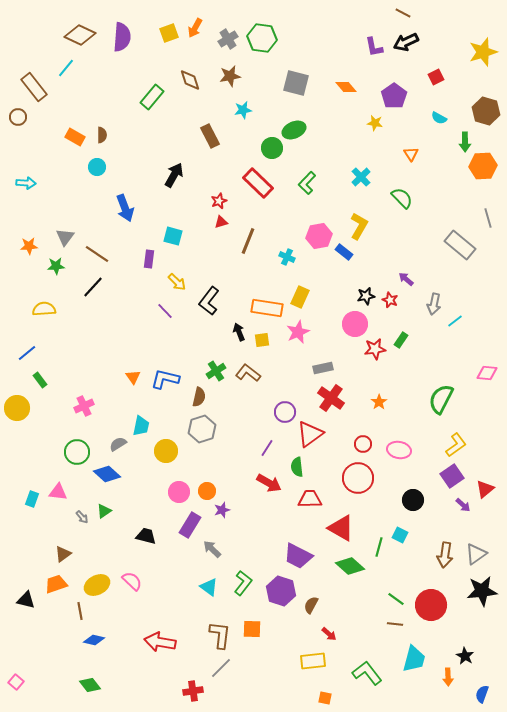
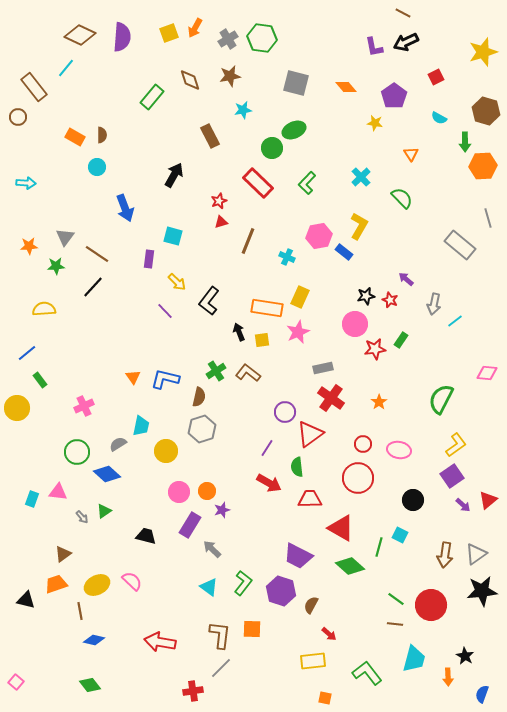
red triangle at (485, 489): moved 3 px right, 11 px down
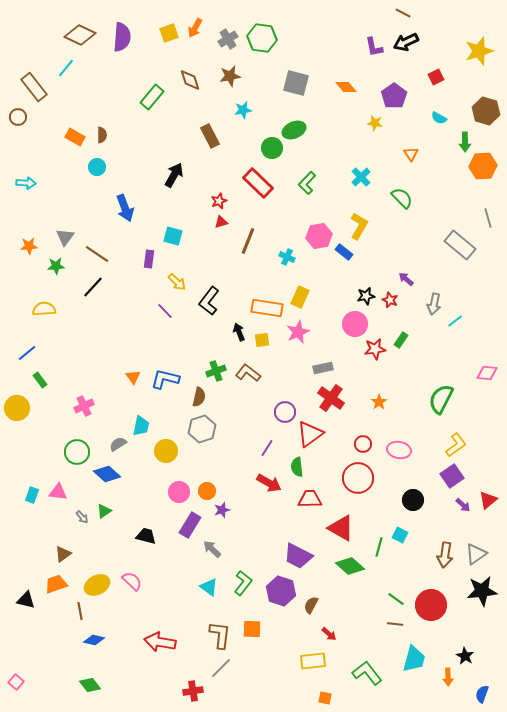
yellow star at (483, 52): moved 4 px left, 1 px up
green cross at (216, 371): rotated 12 degrees clockwise
cyan rectangle at (32, 499): moved 4 px up
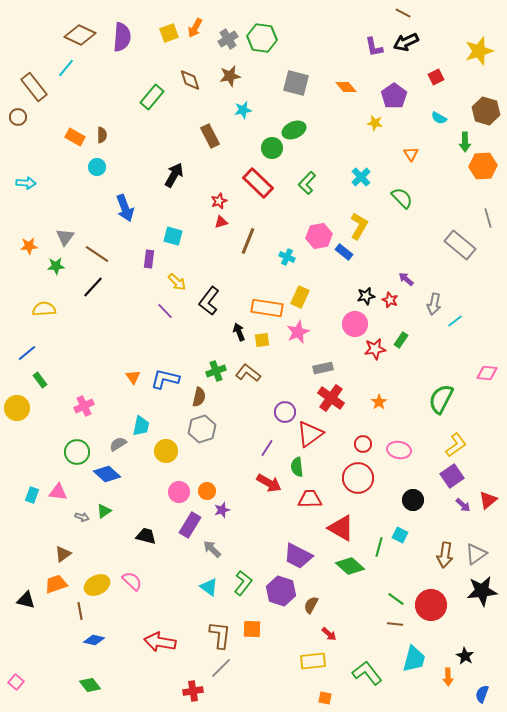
gray arrow at (82, 517): rotated 32 degrees counterclockwise
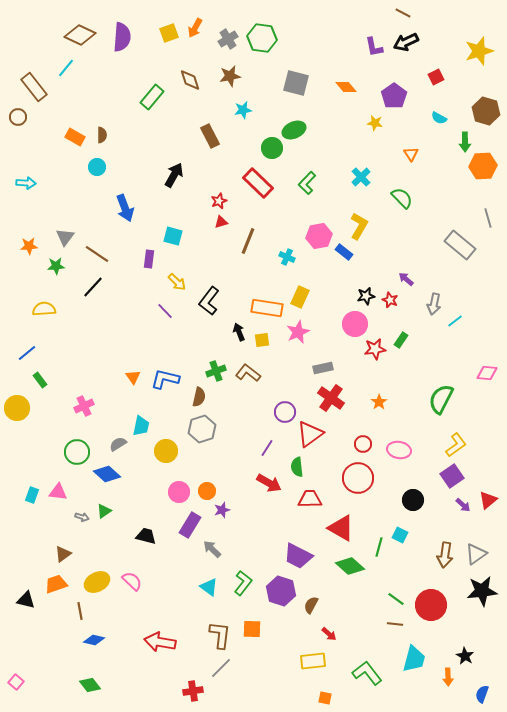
yellow ellipse at (97, 585): moved 3 px up
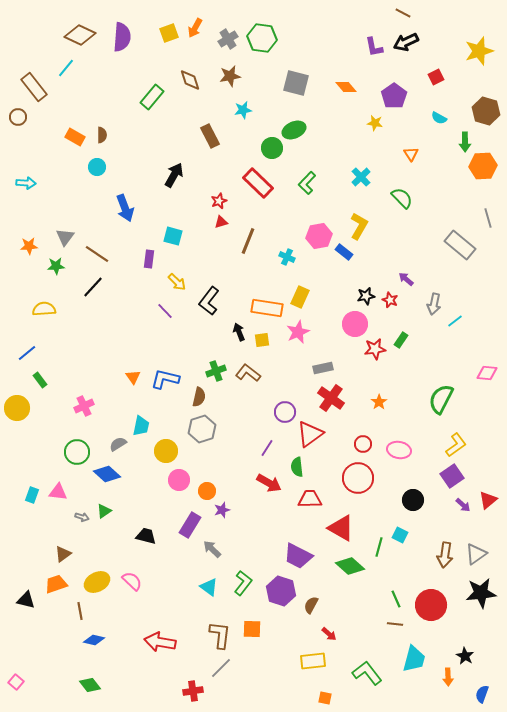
pink circle at (179, 492): moved 12 px up
black star at (482, 591): moved 1 px left, 2 px down
green line at (396, 599): rotated 30 degrees clockwise
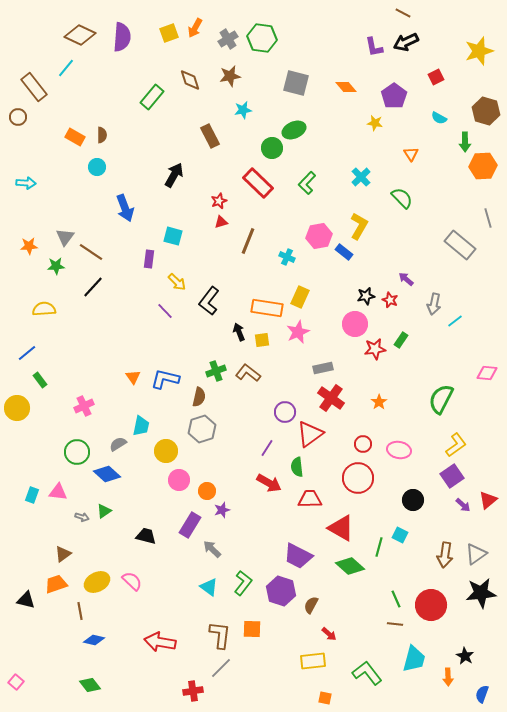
brown line at (97, 254): moved 6 px left, 2 px up
